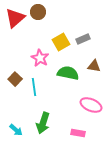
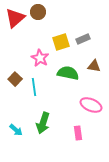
yellow square: rotated 12 degrees clockwise
pink rectangle: rotated 72 degrees clockwise
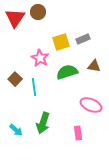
red triangle: rotated 15 degrees counterclockwise
green semicircle: moved 1 px left, 1 px up; rotated 30 degrees counterclockwise
